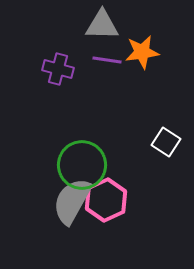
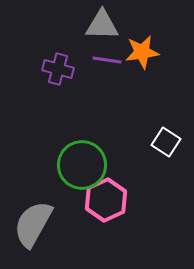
gray semicircle: moved 39 px left, 23 px down
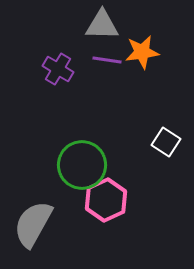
purple cross: rotated 16 degrees clockwise
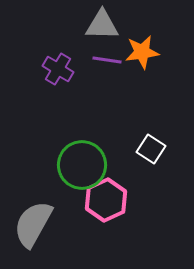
white square: moved 15 px left, 7 px down
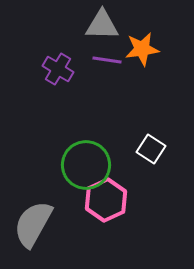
orange star: moved 3 px up
green circle: moved 4 px right
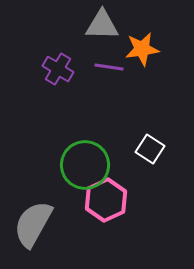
purple line: moved 2 px right, 7 px down
white square: moved 1 px left
green circle: moved 1 px left
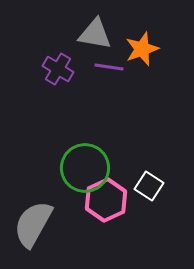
gray triangle: moved 7 px left, 9 px down; rotated 9 degrees clockwise
orange star: rotated 12 degrees counterclockwise
white square: moved 1 px left, 37 px down
green circle: moved 3 px down
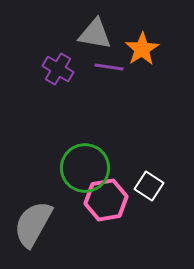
orange star: rotated 12 degrees counterclockwise
pink hexagon: rotated 15 degrees clockwise
